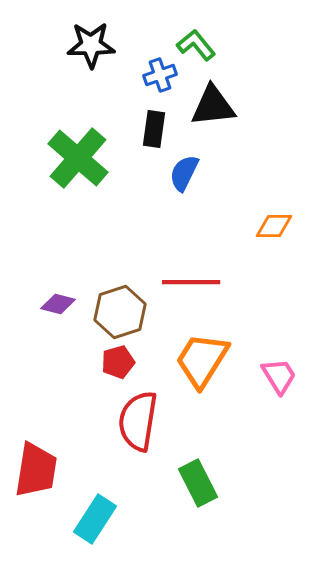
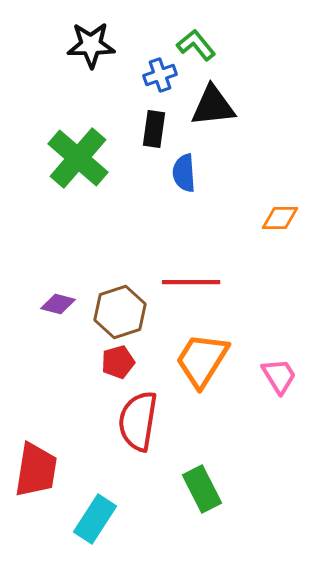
blue semicircle: rotated 30 degrees counterclockwise
orange diamond: moved 6 px right, 8 px up
green rectangle: moved 4 px right, 6 px down
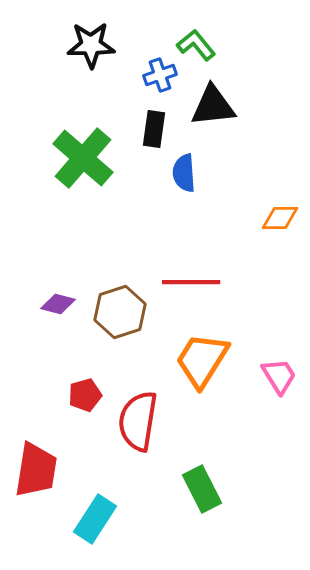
green cross: moved 5 px right
red pentagon: moved 33 px left, 33 px down
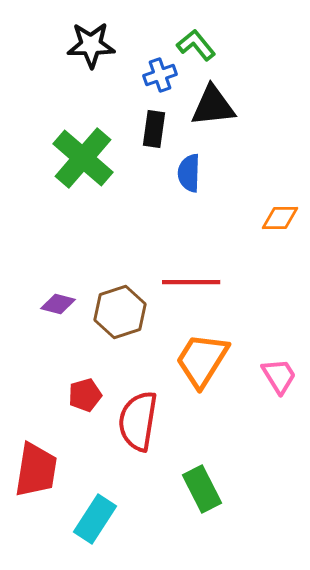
blue semicircle: moved 5 px right; rotated 6 degrees clockwise
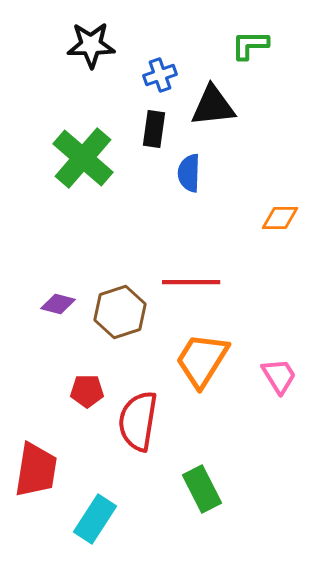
green L-shape: moved 54 px right; rotated 51 degrees counterclockwise
red pentagon: moved 2 px right, 4 px up; rotated 16 degrees clockwise
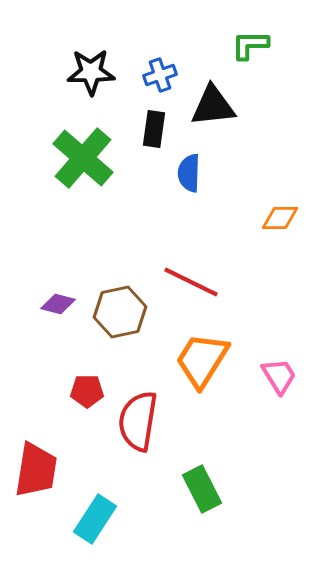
black star: moved 27 px down
red line: rotated 26 degrees clockwise
brown hexagon: rotated 6 degrees clockwise
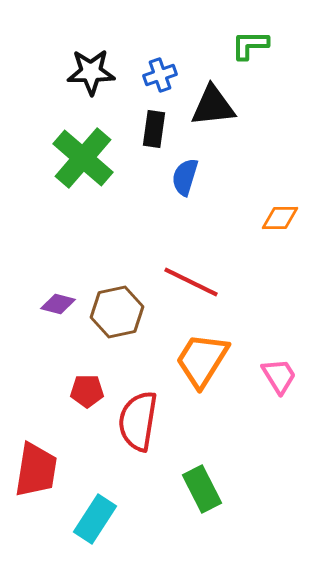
blue semicircle: moved 4 px left, 4 px down; rotated 15 degrees clockwise
brown hexagon: moved 3 px left
